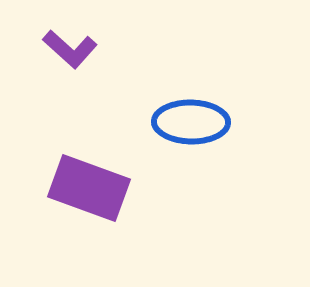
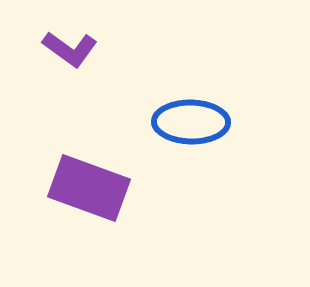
purple L-shape: rotated 6 degrees counterclockwise
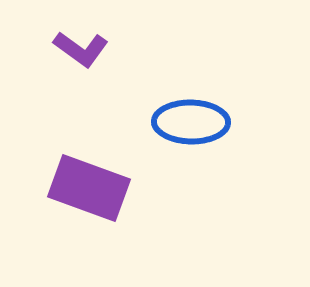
purple L-shape: moved 11 px right
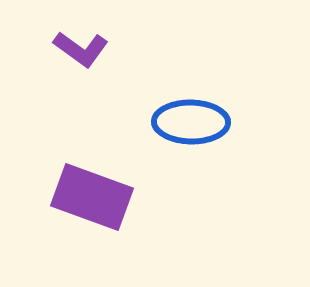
purple rectangle: moved 3 px right, 9 px down
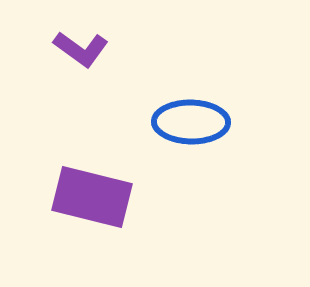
purple rectangle: rotated 6 degrees counterclockwise
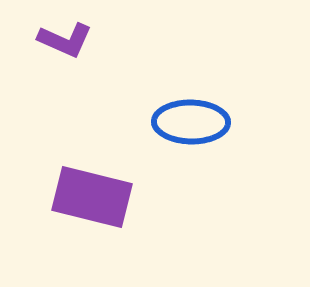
purple L-shape: moved 16 px left, 9 px up; rotated 12 degrees counterclockwise
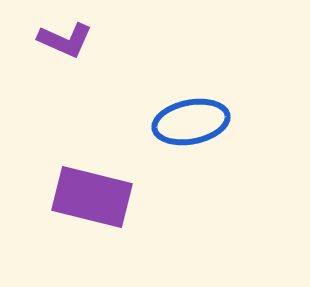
blue ellipse: rotated 12 degrees counterclockwise
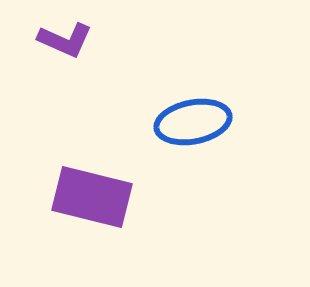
blue ellipse: moved 2 px right
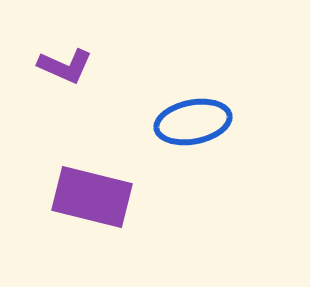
purple L-shape: moved 26 px down
